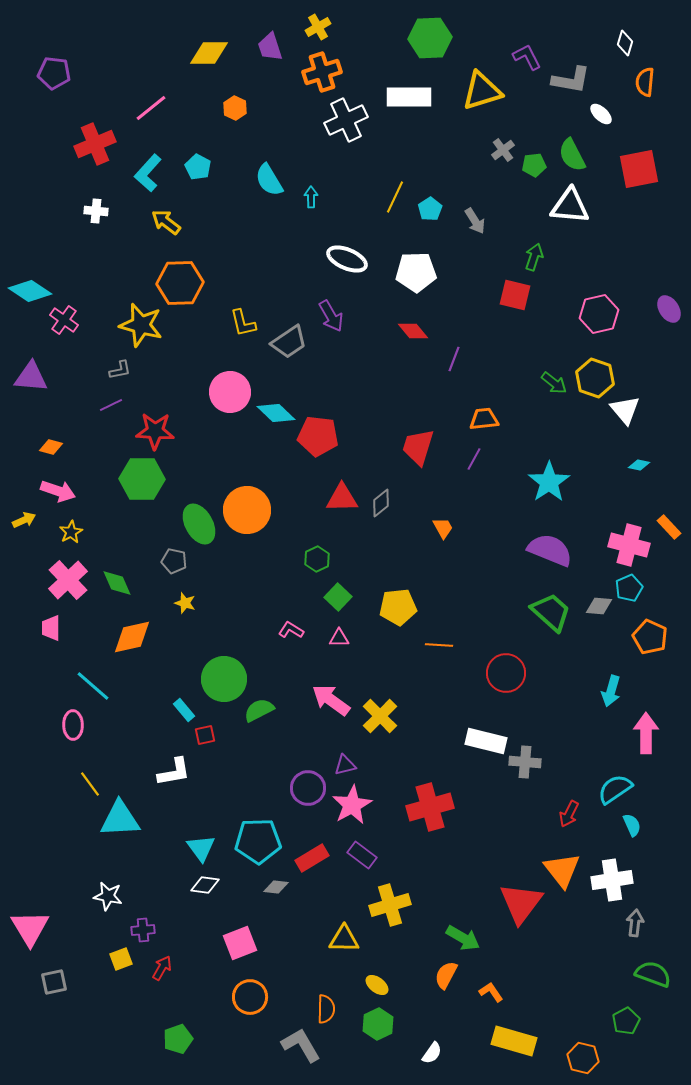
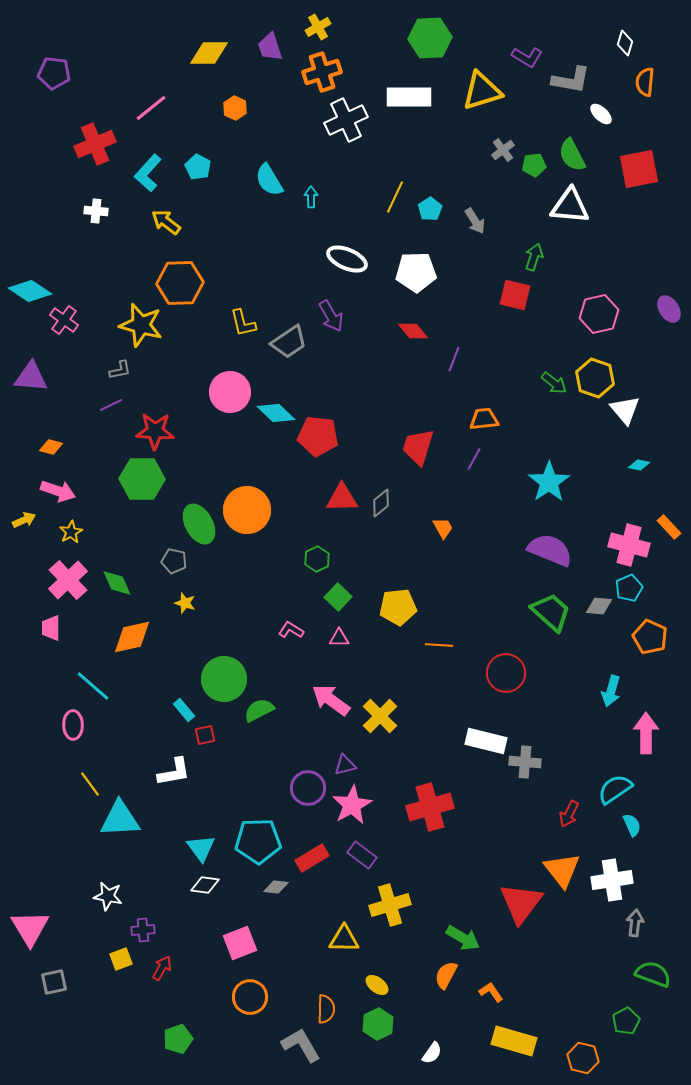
purple L-shape at (527, 57): rotated 148 degrees clockwise
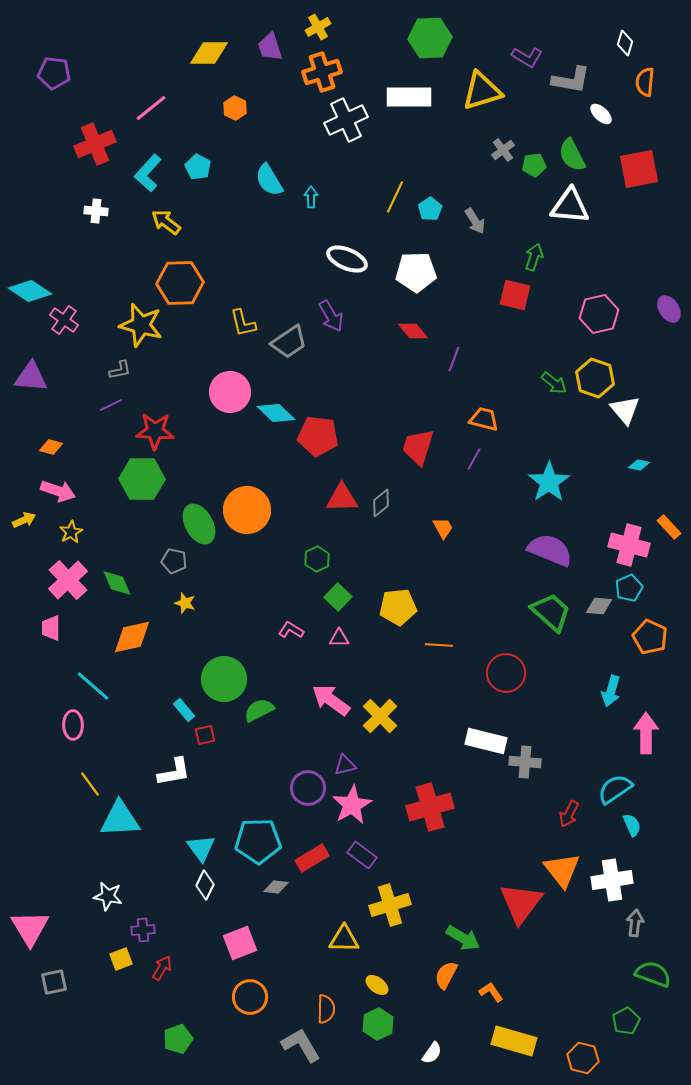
orange trapezoid at (484, 419): rotated 20 degrees clockwise
white diamond at (205, 885): rotated 72 degrees counterclockwise
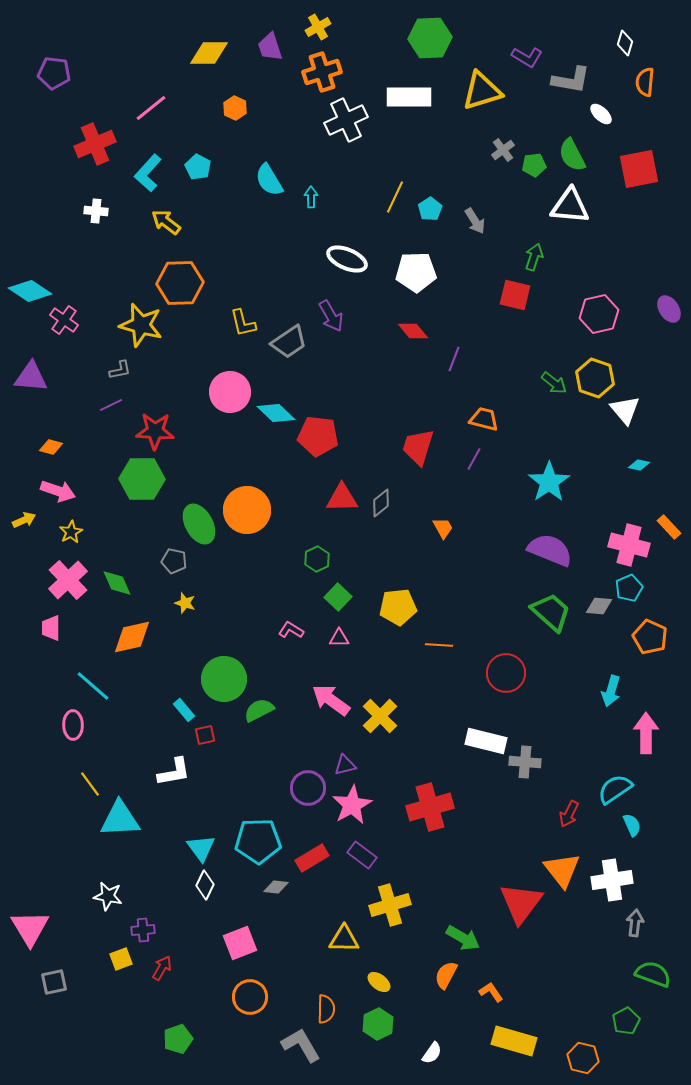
yellow ellipse at (377, 985): moved 2 px right, 3 px up
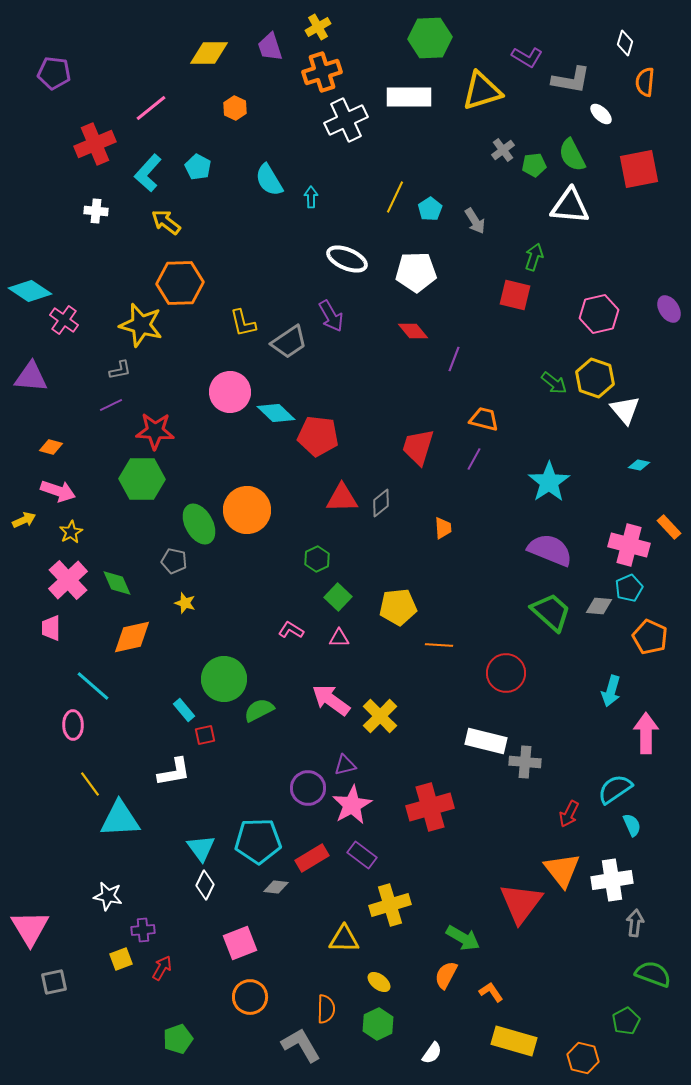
orange trapezoid at (443, 528): rotated 25 degrees clockwise
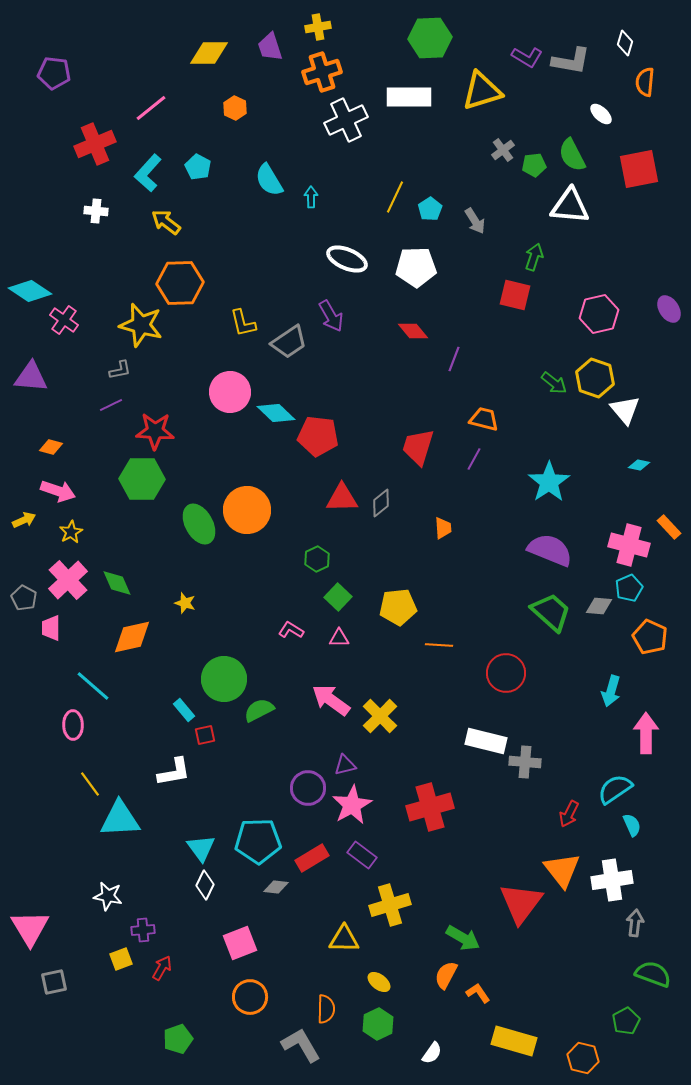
yellow cross at (318, 27): rotated 20 degrees clockwise
gray L-shape at (571, 80): moved 19 px up
white pentagon at (416, 272): moved 5 px up
gray pentagon at (174, 561): moved 150 px left, 37 px down; rotated 15 degrees clockwise
orange L-shape at (491, 992): moved 13 px left, 1 px down
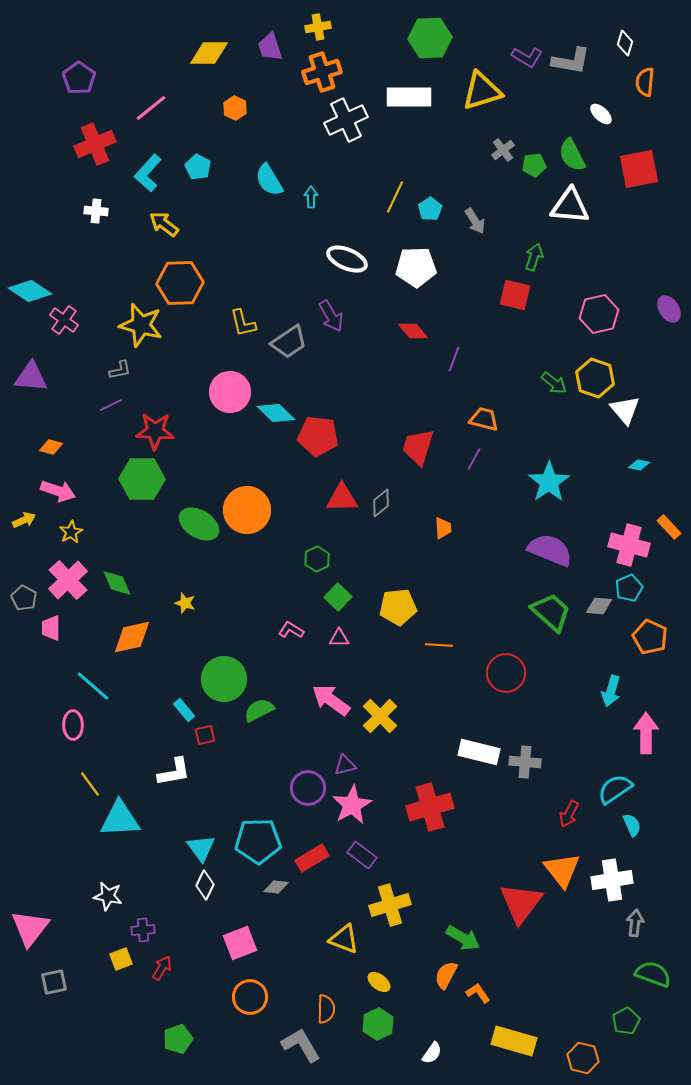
purple pentagon at (54, 73): moved 25 px right, 5 px down; rotated 28 degrees clockwise
yellow arrow at (166, 222): moved 2 px left, 2 px down
green ellipse at (199, 524): rotated 30 degrees counterclockwise
white rectangle at (486, 741): moved 7 px left, 11 px down
pink triangle at (30, 928): rotated 9 degrees clockwise
yellow triangle at (344, 939): rotated 20 degrees clockwise
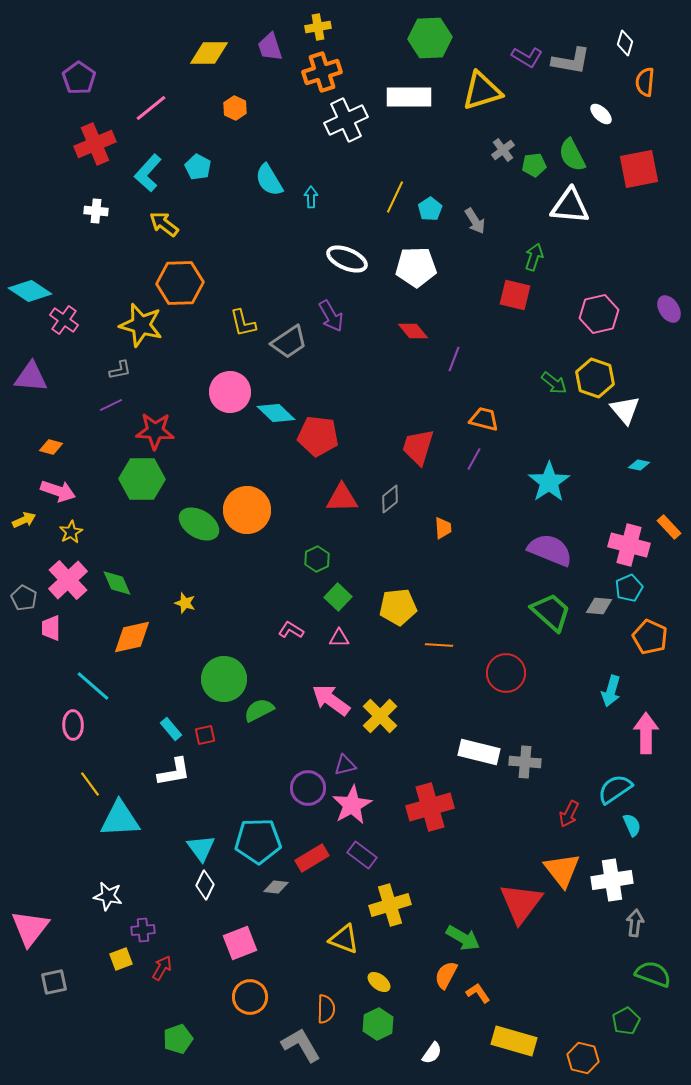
gray diamond at (381, 503): moved 9 px right, 4 px up
cyan rectangle at (184, 710): moved 13 px left, 19 px down
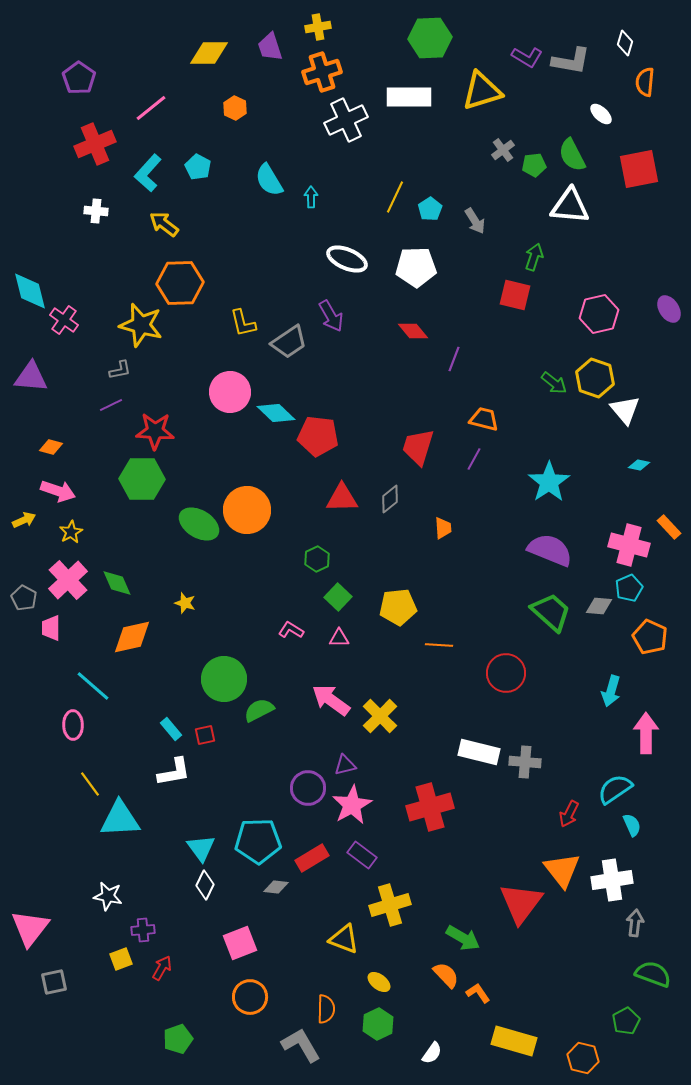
cyan diamond at (30, 291): rotated 42 degrees clockwise
orange semicircle at (446, 975): rotated 108 degrees clockwise
